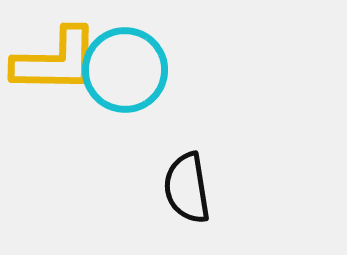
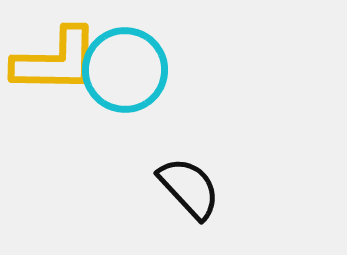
black semicircle: moved 2 px right; rotated 146 degrees clockwise
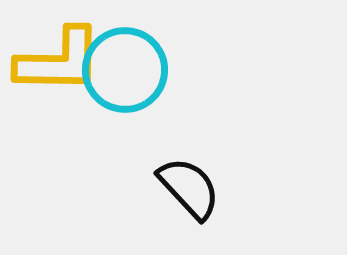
yellow L-shape: moved 3 px right
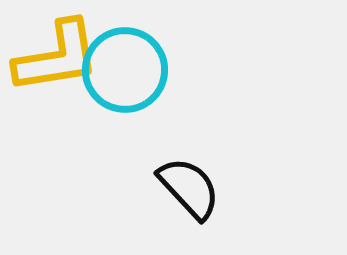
yellow L-shape: moved 2 px left, 4 px up; rotated 10 degrees counterclockwise
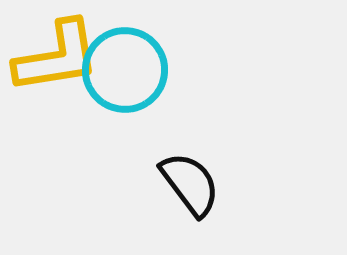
black semicircle: moved 1 px right, 4 px up; rotated 6 degrees clockwise
